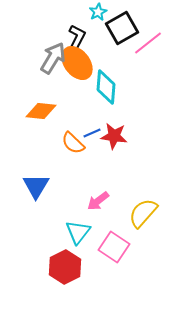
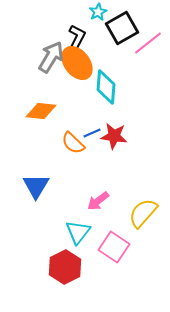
gray arrow: moved 2 px left, 1 px up
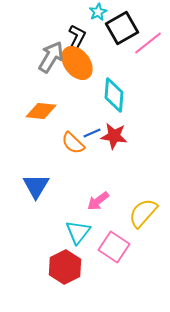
cyan diamond: moved 8 px right, 8 px down
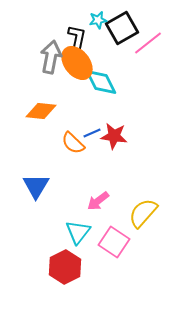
cyan star: moved 8 px down; rotated 18 degrees clockwise
black L-shape: rotated 15 degrees counterclockwise
gray arrow: rotated 20 degrees counterclockwise
cyan diamond: moved 13 px left, 13 px up; rotated 32 degrees counterclockwise
pink square: moved 5 px up
